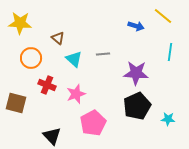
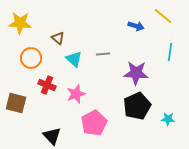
pink pentagon: moved 1 px right
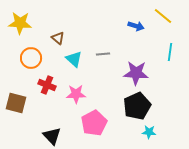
pink star: rotated 18 degrees clockwise
cyan star: moved 19 px left, 13 px down
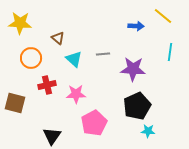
blue arrow: rotated 14 degrees counterclockwise
purple star: moved 3 px left, 4 px up
red cross: rotated 36 degrees counterclockwise
brown square: moved 1 px left
cyan star: moved 1 px left, 1 px up
black triangle: rotated 18 degrees clockwise
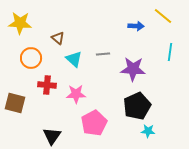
red cross: rotated 18 degrees clockwise
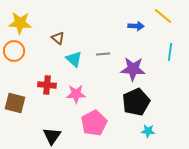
orange circle: moved 17 px left, 7 px up
black pentagon: moved 1 px left, 4 px up
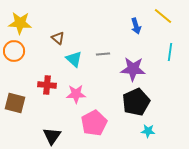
blue arrow: rotated 70 degrees clockwise
